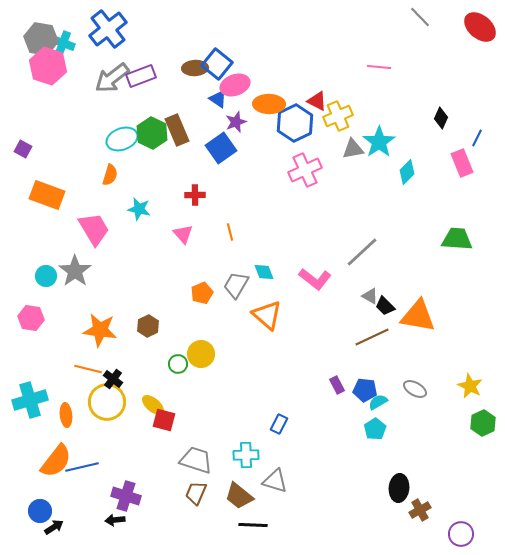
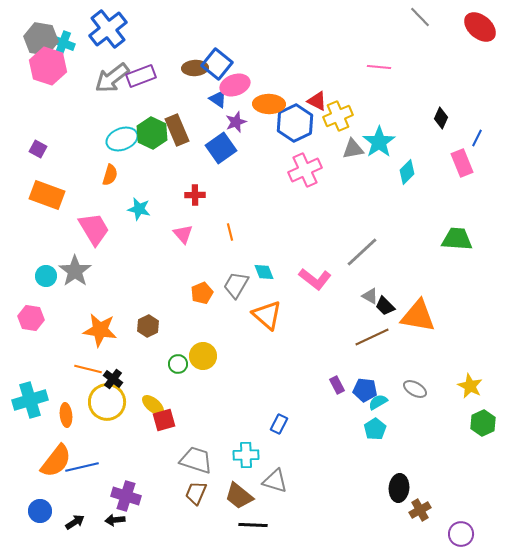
purple square at (23, 149): moved 15 px right
yellow circle at (201, 354): moved 2 px right, 2 px down
red square at (164, 420): rotated 30 degrees counterclockwise
black arrow at (54, 527): moved 21 px right, 5 px up
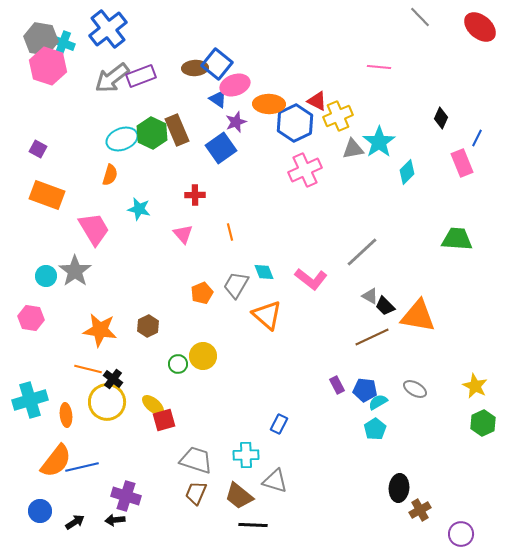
pink L-shape at (315, 279): moved 4 px left
yellow star at (470, 386): moved 5 px right
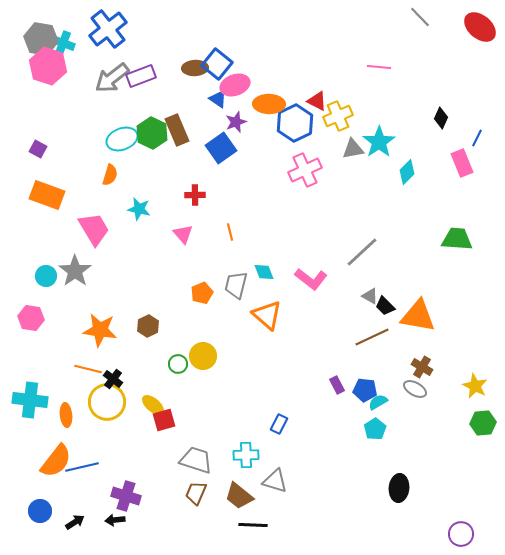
gray trapezoid at (236, 285): rotated 16 degrees counterclockwise
cyan cross at (30, 400): rotated 24 degrees clockwise
green hexagon at (483, 423): rotated 20 degrees clockwise
brown cross at (420, 510): moved 2 px right, 143 px up; rotated 30 degrees counterclockwise
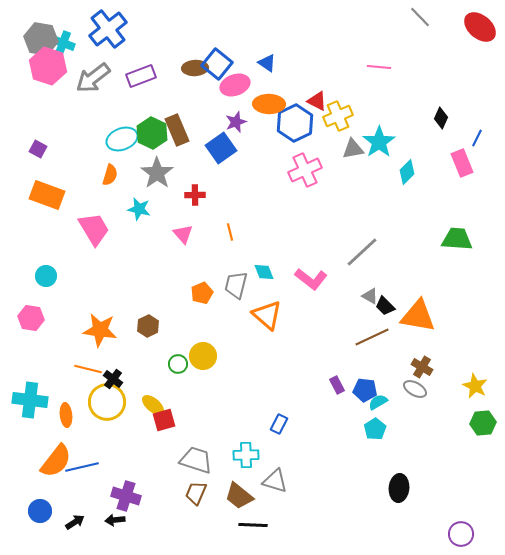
gray arrow at (112, 78): moved 19 px left
blue triangle at (218, 99): moved 49 px right, 36 px up
gray star at (75, 271): moved 82 px right, 98 px up
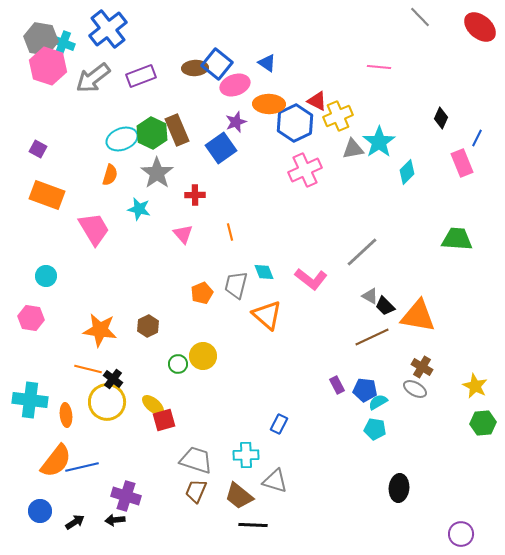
cyan pentagon at (375, 429): rotated 30 degrees counterclockwise
brown trapezoid at (196, 493): moved 2 px up
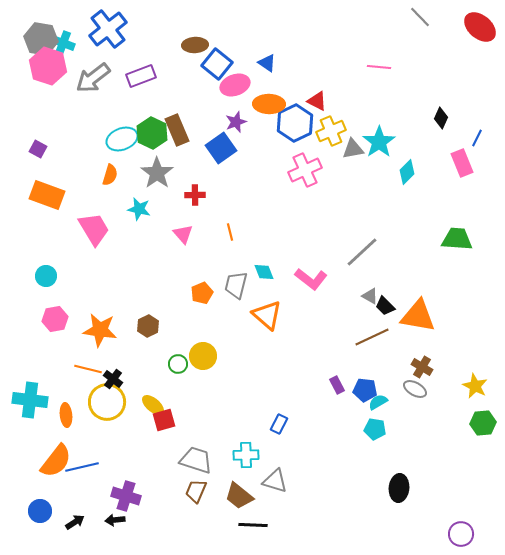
brown ellipse at (195, 68): moved 23 px up
yellow cross at (338, 116): moved 7 px left, 15 px down
pink hexagon at (31, 318): moved 24 px right, 1 px down; rotated 20 degrees counterclockwise
